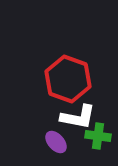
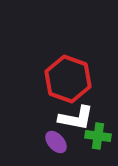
white L-shape: moved 2 px left, 1 px down
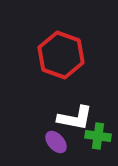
red hexagon: moved 7 px left, 24 px up
white L-shape: moved 1 px left
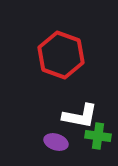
white L-shape: moved 5 px right, 2 px up
purple ellipse: rotated 30 degrees counterclockwise
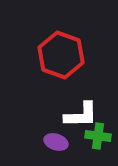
white L-shape: moved 1 px right, 1 px up; rotated 12 degrees counterclockwise
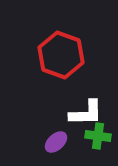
white L-shape: moved 5 px right, 2 px up
purple ellipse: rotated 60 degrees counterclockwise
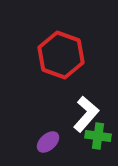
white L-shape: moved 1 px down; rotated 48 degrees counterclockwise
purple ellipse: moved 8 px left
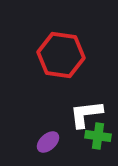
red hexagon: rotated 12 degrees counterclockwise
white L-shape: rotated 138 degrees counterclockwise
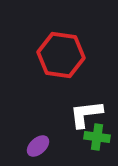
green cross: moved 1 px left, 1 px down
purple ellipse: moved 10 px left, 4 px down
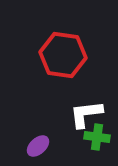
red hexagon: moved 2 px right
